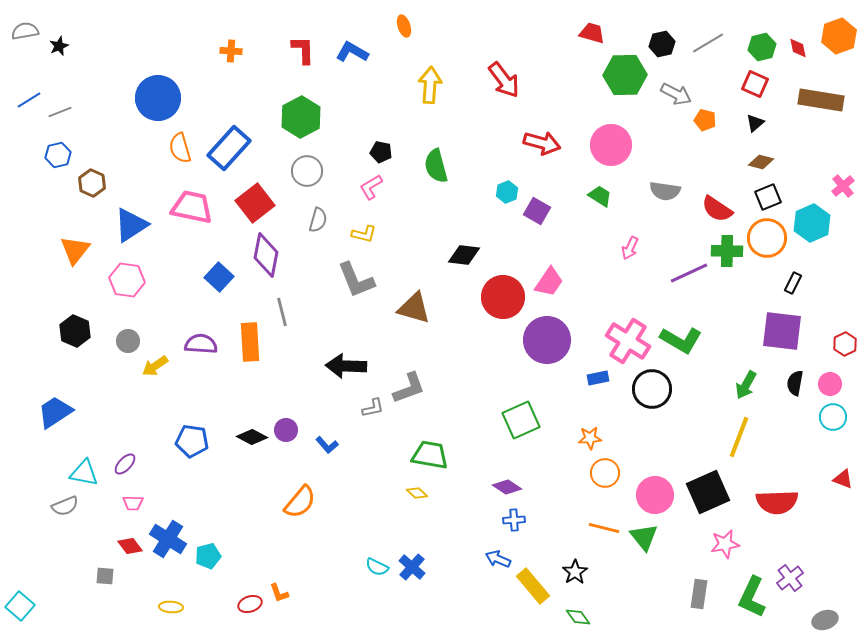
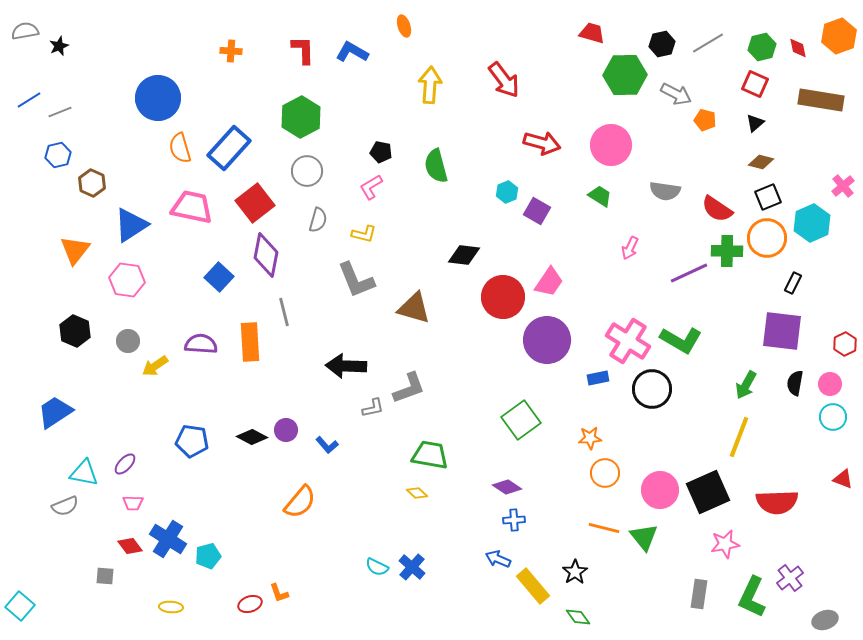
gray line at (282, 312): moved 2 px right
green square at (521, 420): rotated 12 degrees counterclockwise
pink circle at (655, 495): moved 5 px right, 5 px up
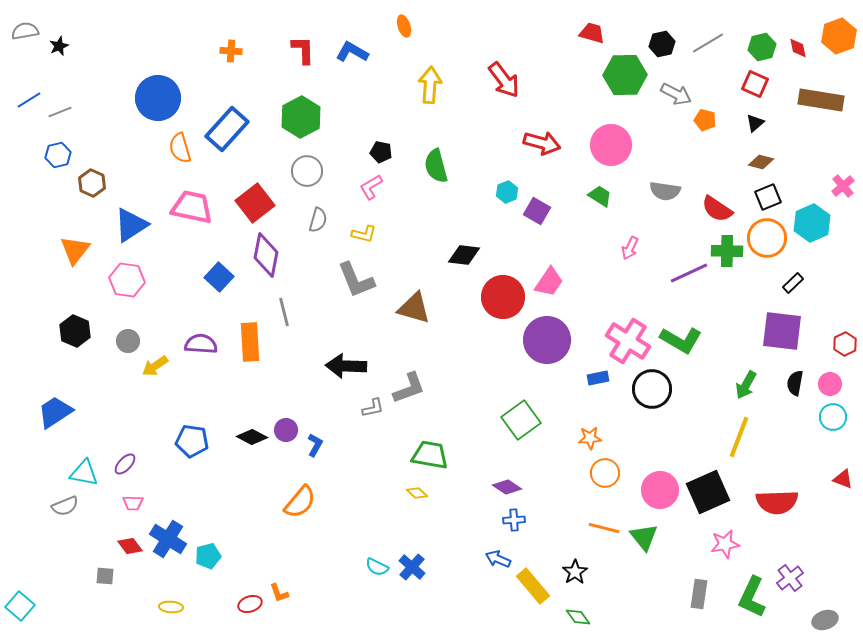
blue rectangle at (229, 148): moved 2 px left, 19 px up
black rectangle at (793, 283): rotated 20 degrees clockwise
blue L-shape at (327, 445): moved 12 px left; rotated 110 degrees counterclockwise
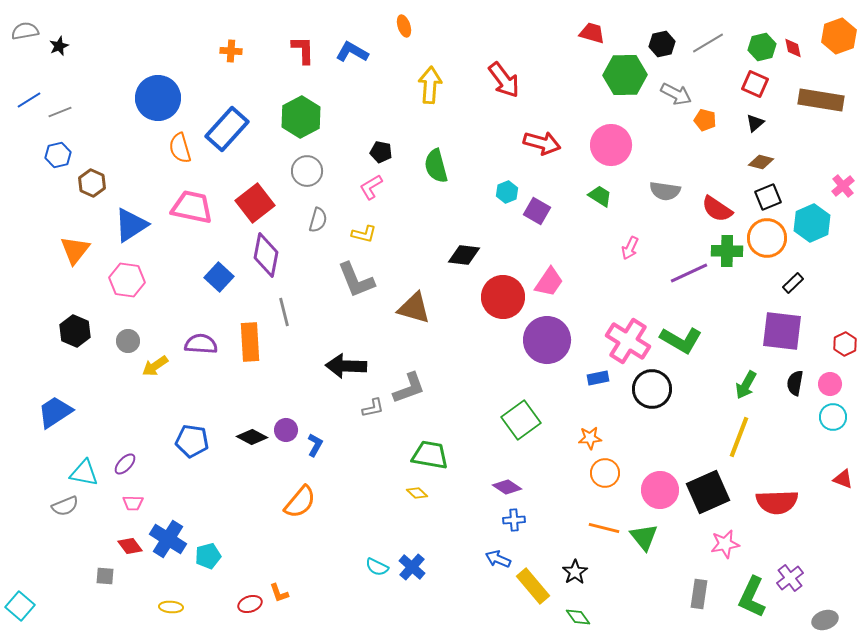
red diamond at (798, 48): moved 5 px left
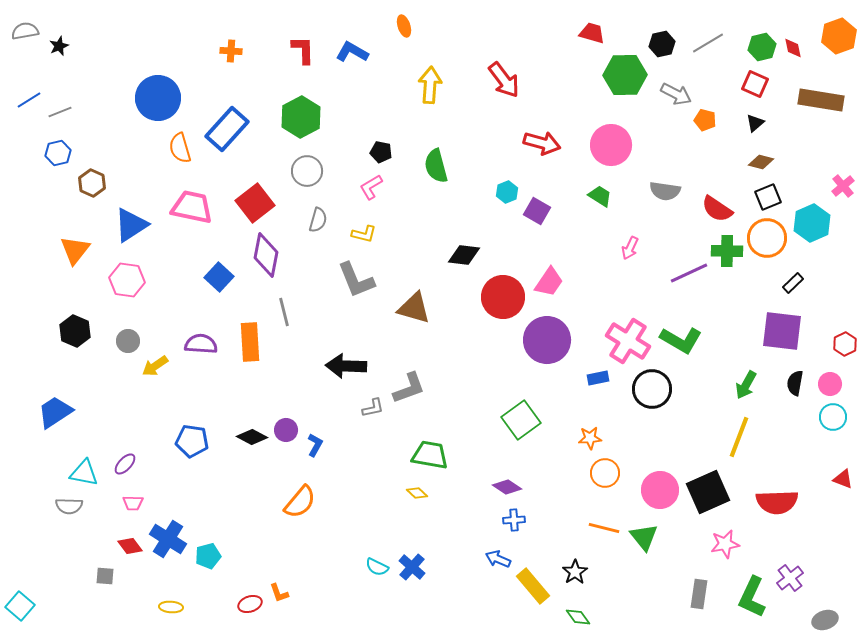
blue hexagon at (58, 155): moved 2 px up
gray semicircle at (65, 506): moved 4 px right; rotated 24 degrees clockwise
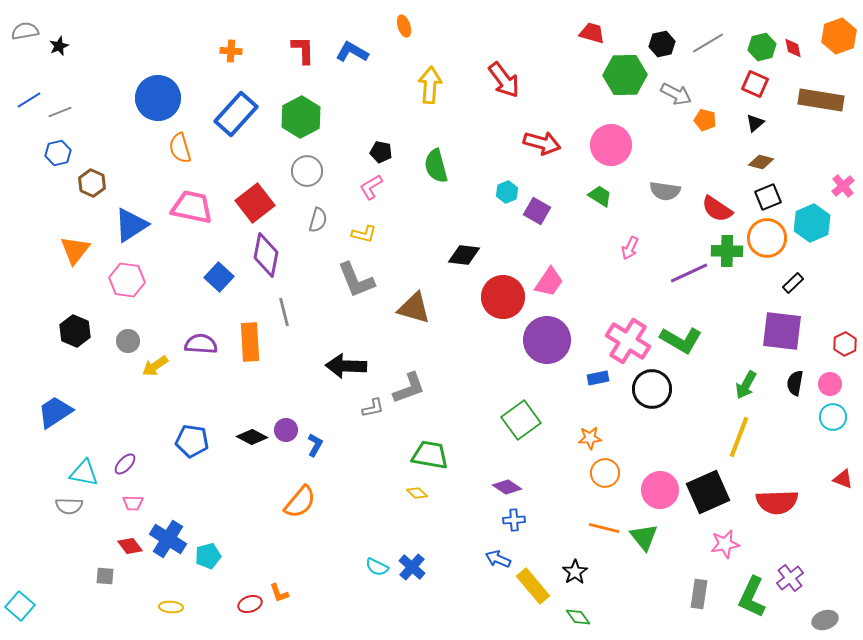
blue rectangle at (227, 129): moved 9 px right, 15 px up
